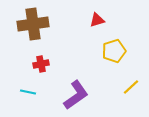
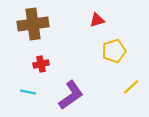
purple L-shape: moved 5 px left
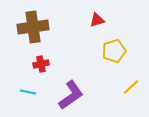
brown cross: moved 3 px down
